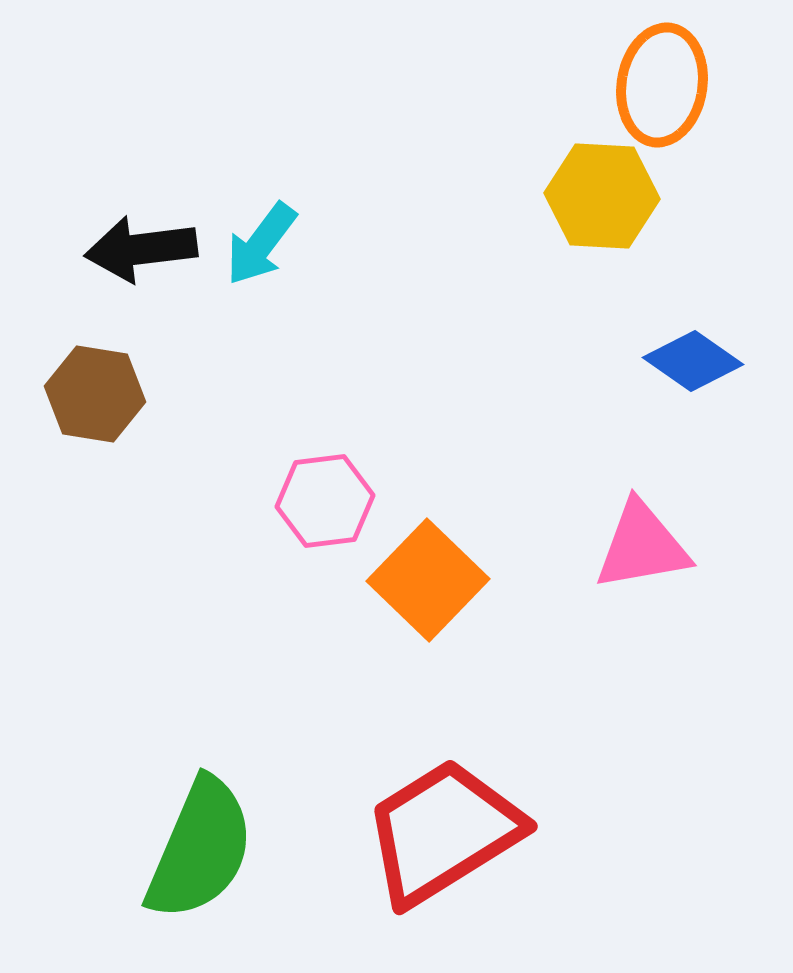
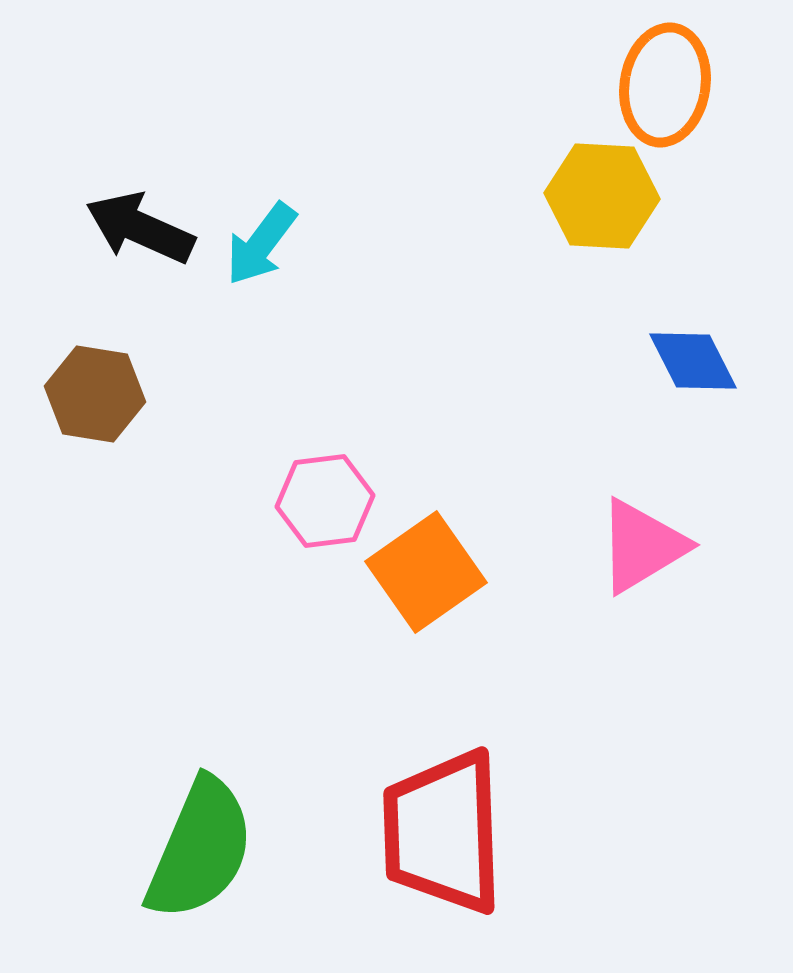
orange ellipse: moved 3 px right
black arrow: moved 1 px left, 21 px up; rotated 31 degrees clockwise
blue diamond: rotated 28 degrees clockwise
pink triangle: rotated 21 degrees counterclockwise
orange square: moved 2 px left, 8 px up; rotated 11 degrees clockwise
red trapezoid: rotated 60 degrees counterclockwise
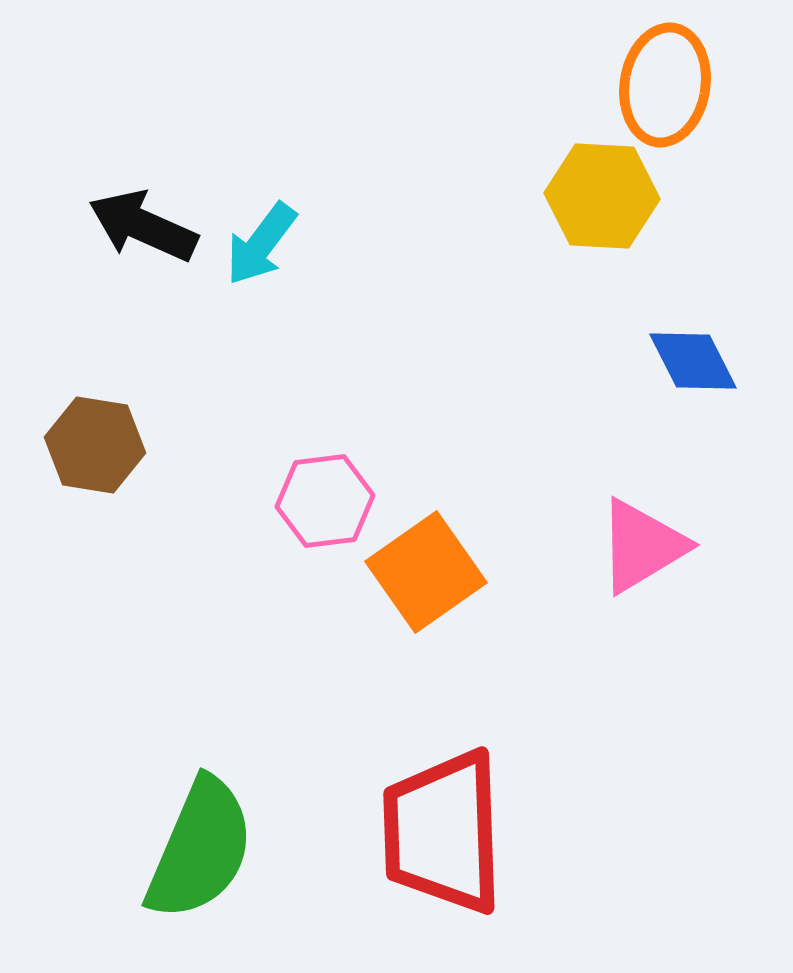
black arrow: moved 3 px right, 2 px up
brown hexagon: moved 51 px down
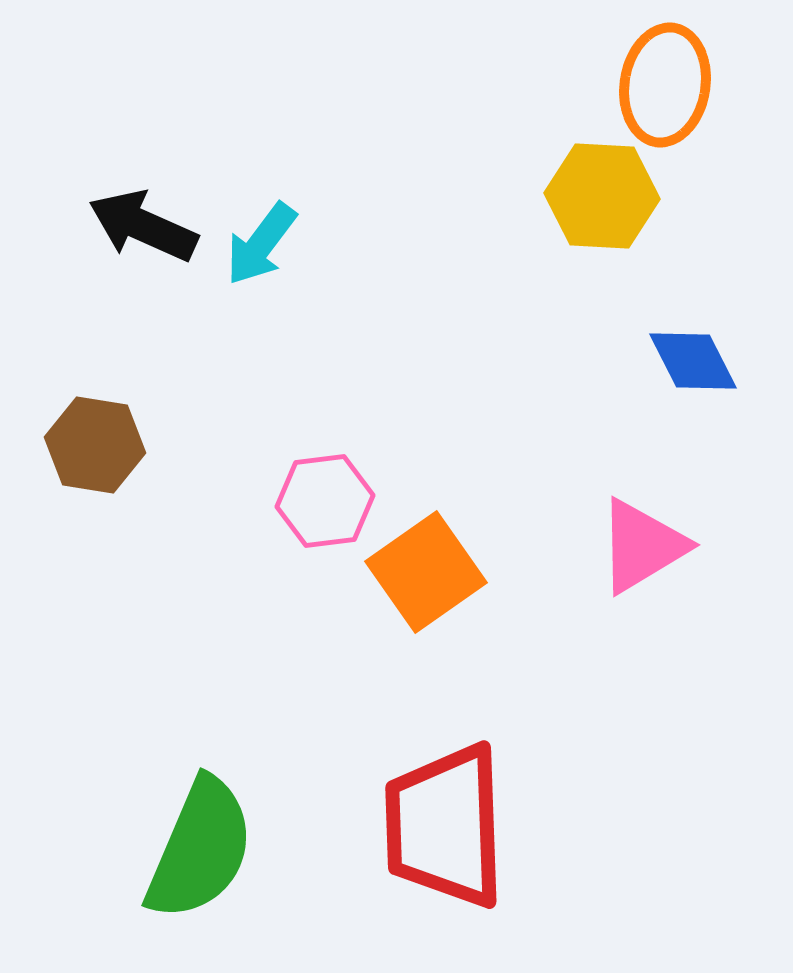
red trapezoid: moved 2 px right, 6 px up
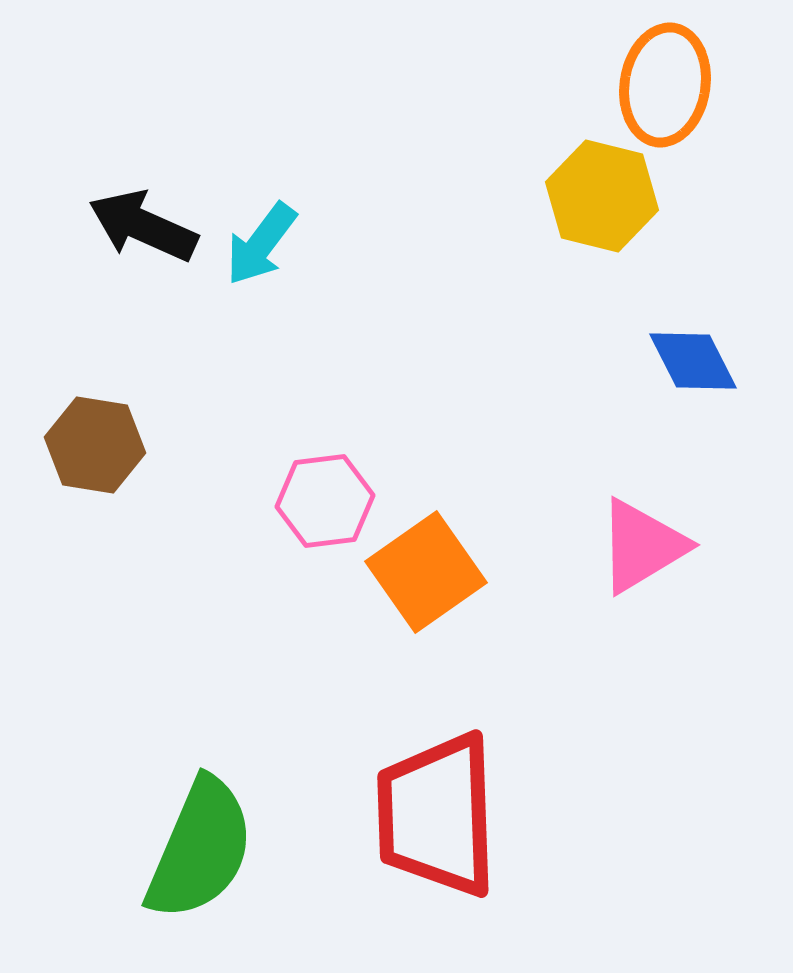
yellow hexagon: rotated 11 degrees clockwise
red trapezoid: moved 8 px left, 11 px up
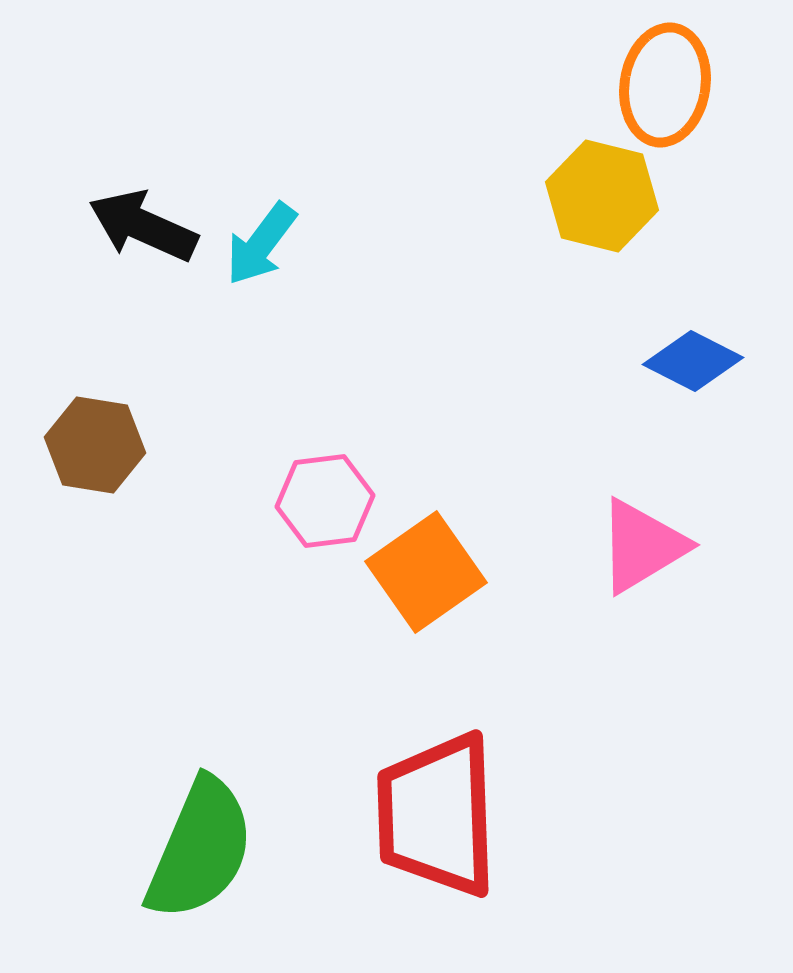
blue diamond: rotated 36 degrees counterclockwise
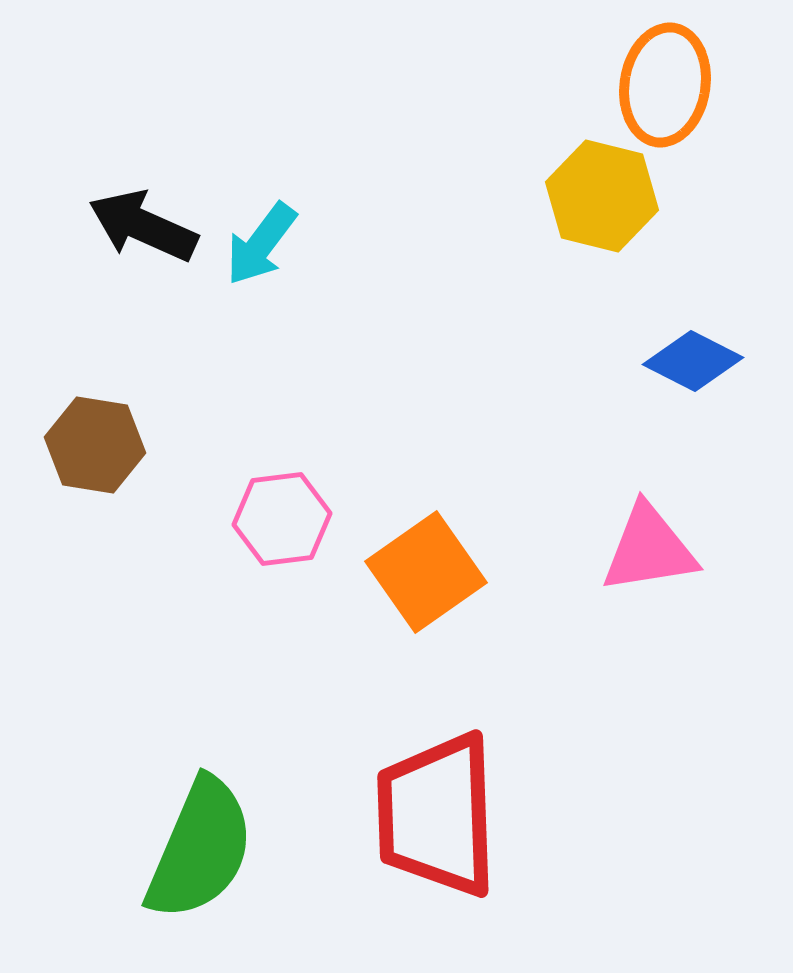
pink hexagon: moved 43 px left, 18 px down
pink triangle: moved 7 px right, 3 px down; rotated 22 degrees clockwise
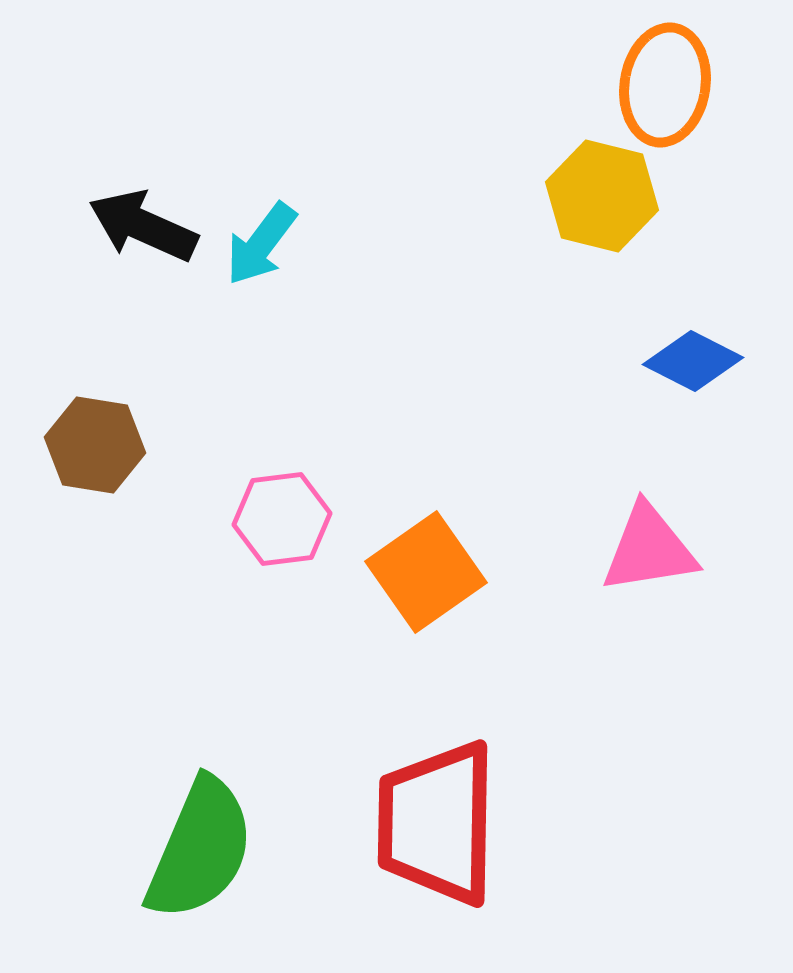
red trapezoid: moved 8 px down; rotated 3 degrees clockwise
